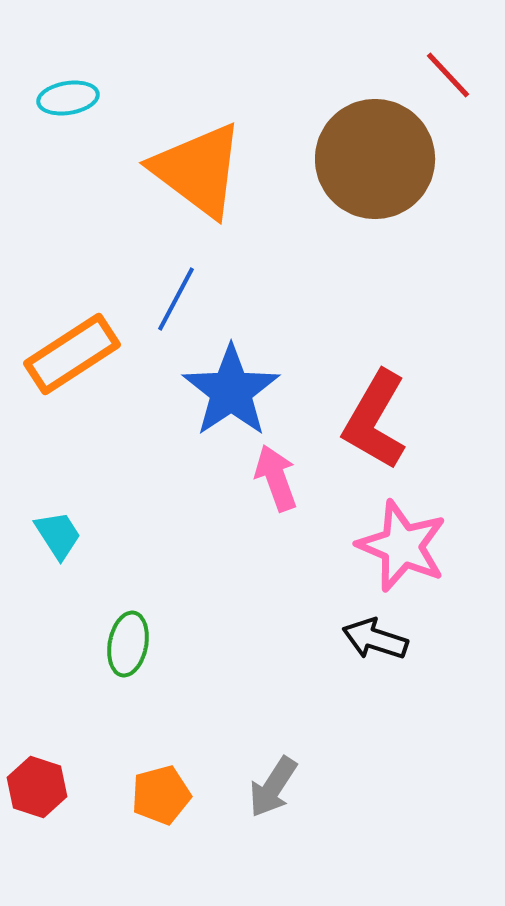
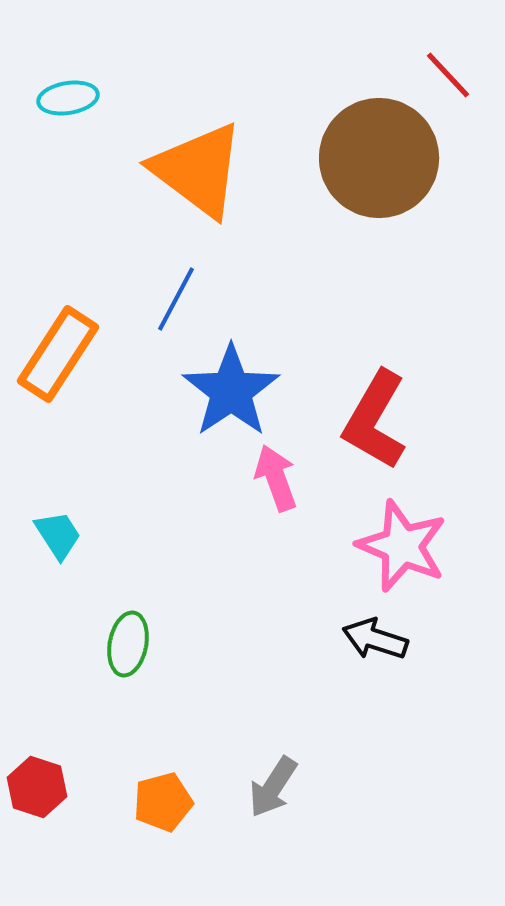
brown circle: moved 4 px right, 1 px up
orange rectangle: moved 14 px left; rotated 24 degrees counterclockwise
orange pentagon: moved 2 px right, 7 px down
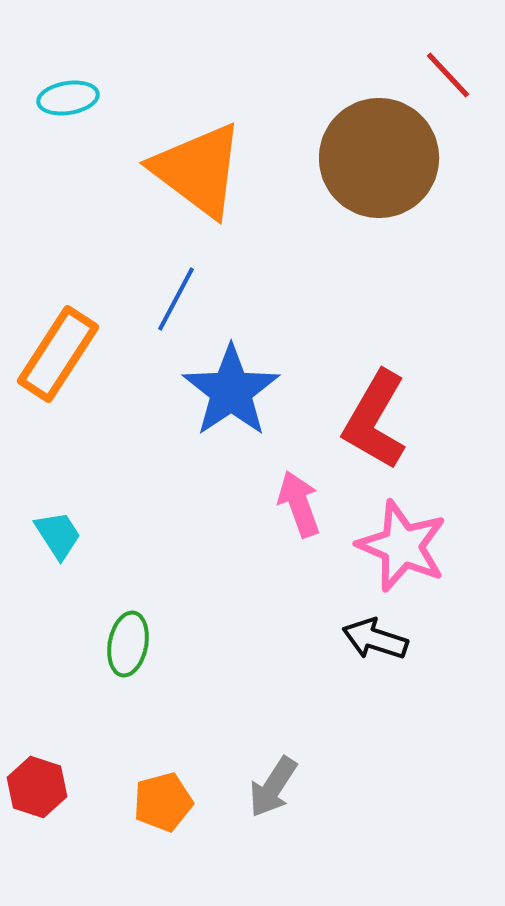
pink arrow: moved 23 px right, 26 px down
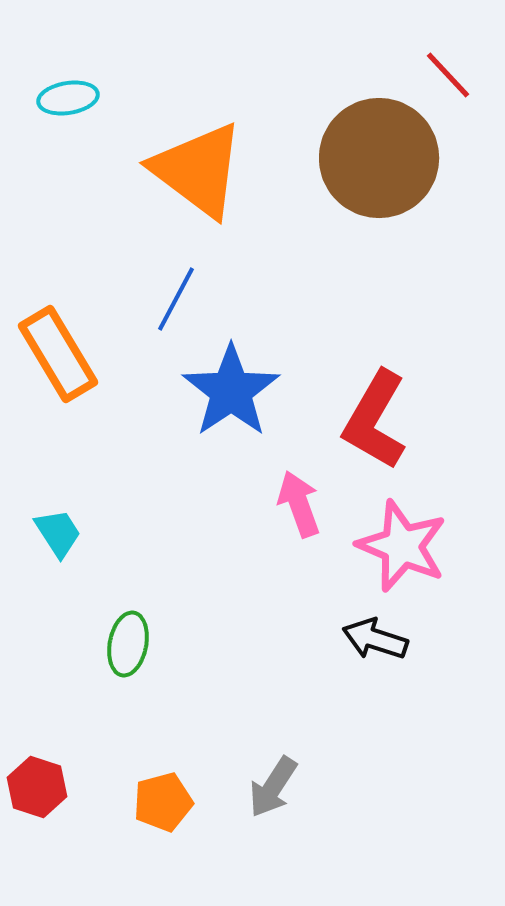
orange rectangle: rotated 64 degrees counterclockwise
cyan trapezoid: moved 2 px up
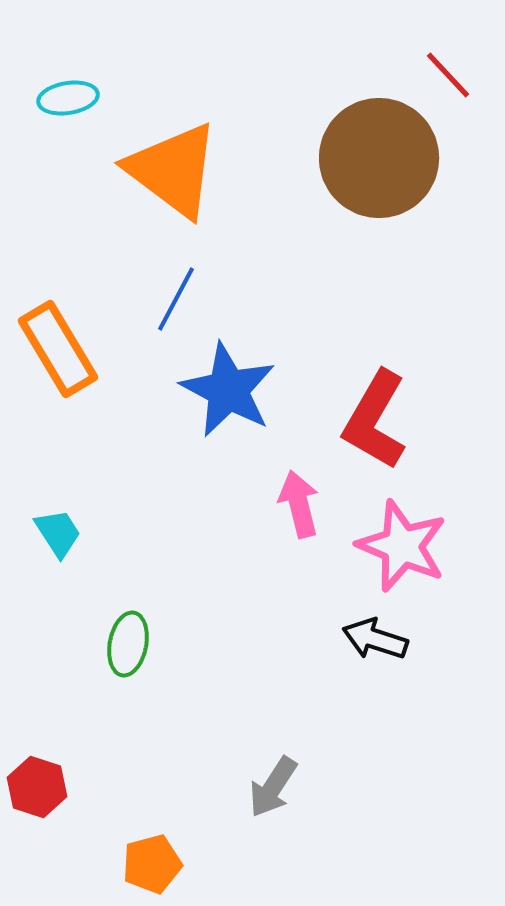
orange triangle: moved 25 px left
orange rectangle: moved 5 px up
blue star: moved 3 px left, 1 px up; rotated 10 degrees counterclockwise
pink arrow: rotated 6 degrees clockwise
orange pentagon: moved 11 px left, 62 px down
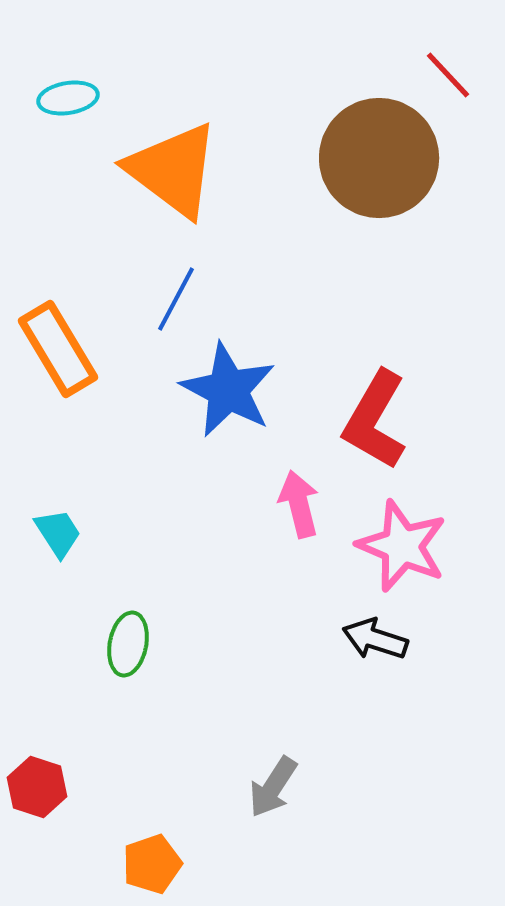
orange pentagon: rotated 4 degrees counterclockwise
